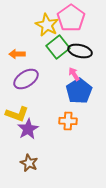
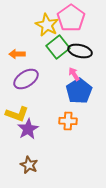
brown star: moved 2 px down
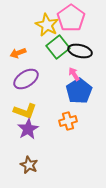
orange arrow: moved 1 px right, 1 px up; rotated 21 degrees counterclockwise
yellow L-shape: moved 8 px right, 3 px up
orange cross: rotated 18 degrees counterclockwise
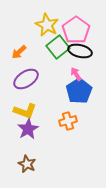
pink pentagon: moved 5 px right, 12 px down
orange arrow: moved 1 px right, 1 px up; rotated 21 degrees counterclockwise
pink arrow: moved 2 px right
brown star: moved 2 px left, 1 px up
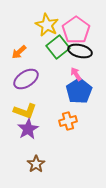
brown star: moved 9 px right; rotated 12 degrees clockwise
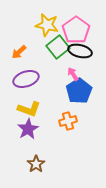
yellow star: rotated 15 degrees counterclockwise
pink arrow: moved 3 px left
purple ellipse: rotated 15 degrees clockwise
yellow L-shape: moved 4 px right, 2 px up
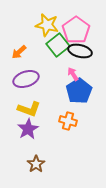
green square: moved 2 px up
orange cross: rotated 30 degrees clockwise
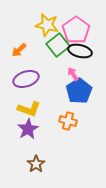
orange arrow: moved 2 px up
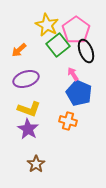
yellow star: rotated 15 degrees clockwise
black ellipse: moved 6 px right; rotated 55 degrees clockwise
blue pentagon: moved 2 px down; rotated 15 degrees counterclockwise
purple star: rotated 10 degrees counterclockwise
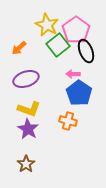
orange arrow: moved 2 px up
pink arrow: rotated 56 degrees counterclockwise
blue pentagon: rotated 10 degrees clockwise
brown star: moved 10 px left
